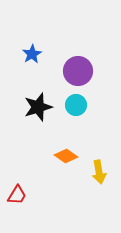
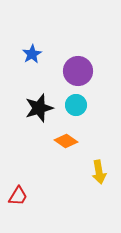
black star: moved 1 px right, 1 px down
orange diamond: moved 15 px up
red trapezoid: moved 1 px right, 1 px down
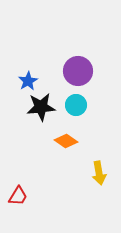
blue star: moved 4 px left, 27 px down
black star: moved 2 px right, 1 px up; rotated 12 degrees clockwise
yellow arrow: moved 1 px down
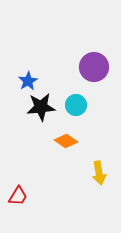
purple circle: moved 16 px right, 4 px up
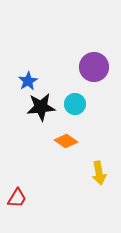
cyan circle: moved 1 px left, 1 px up
red trapezoid: moved 1 px left, 2 px down
